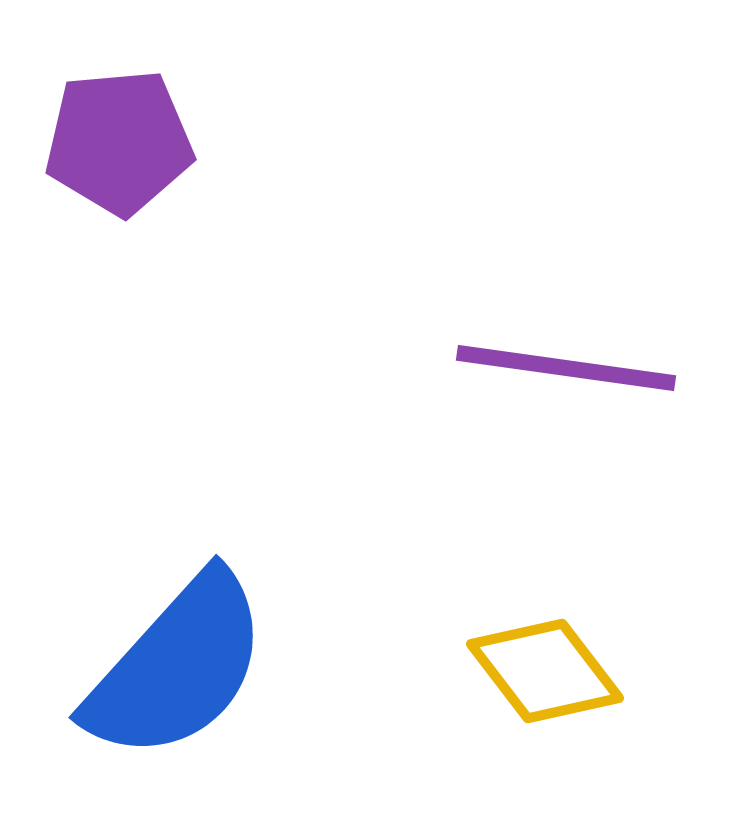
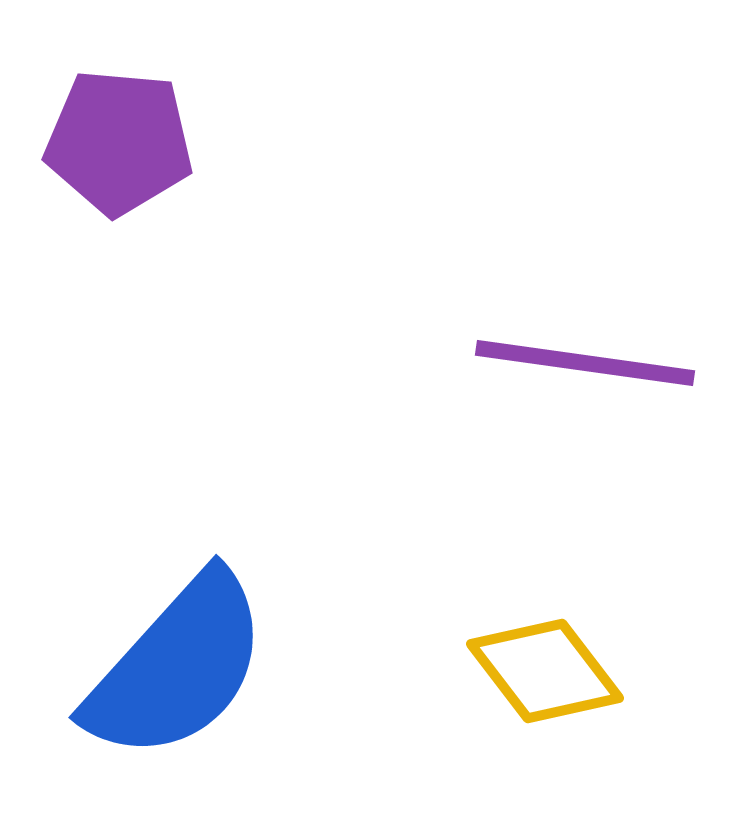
purple pentagon: rotated 10 degrees clockwise
purple line: moved 19 px right, 5 px up
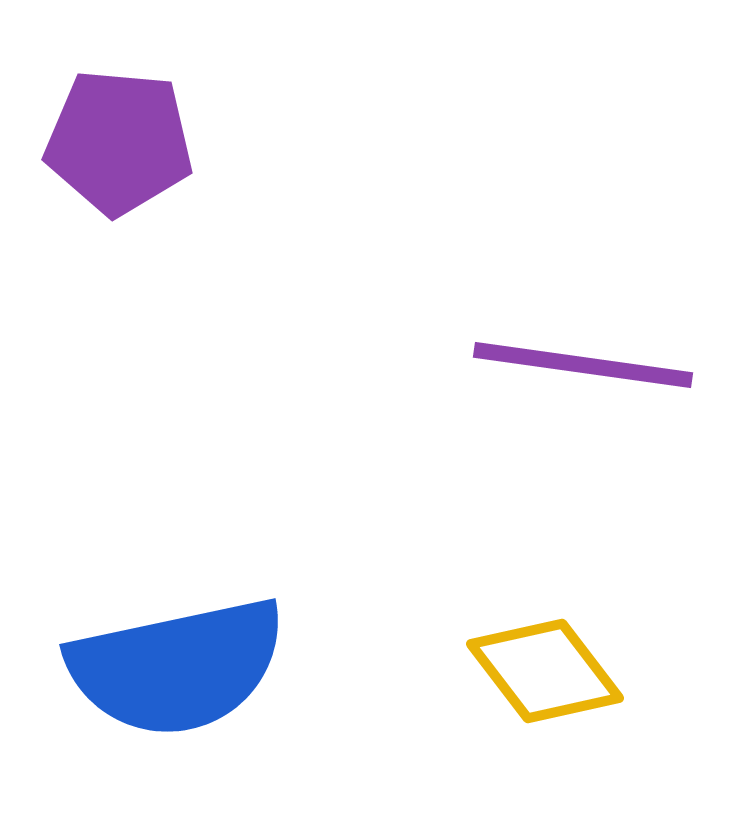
purple line: moved 2 px left, 2 px down
blue semicircle: rotated 36 degrees clockwise
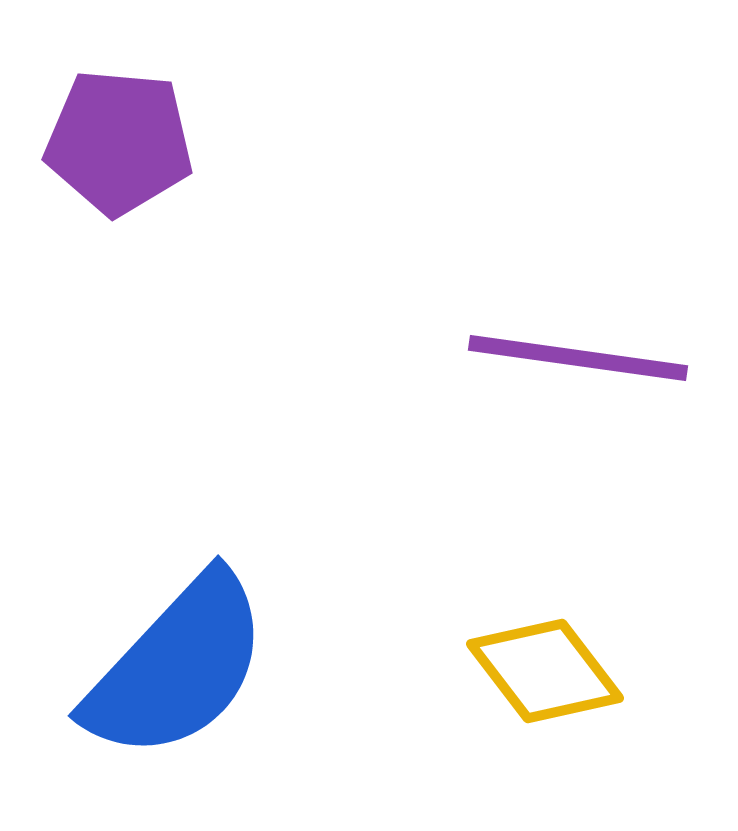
purple line: moved 5 px left, 7 px up
blue semicircle: rotated 35 degrees counterclockwise
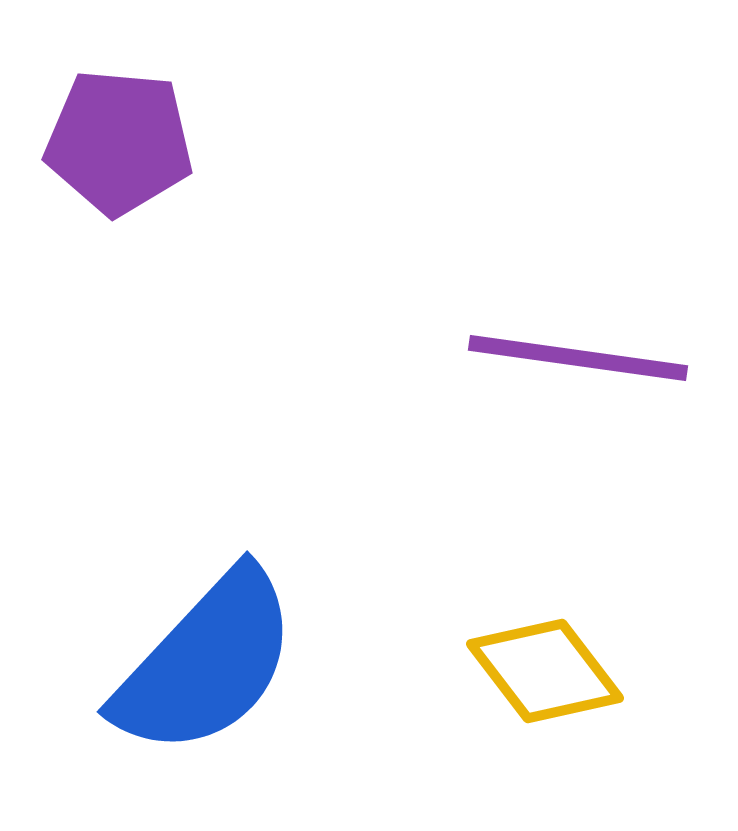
blue semicircle: moved 29 px right, 4 px up
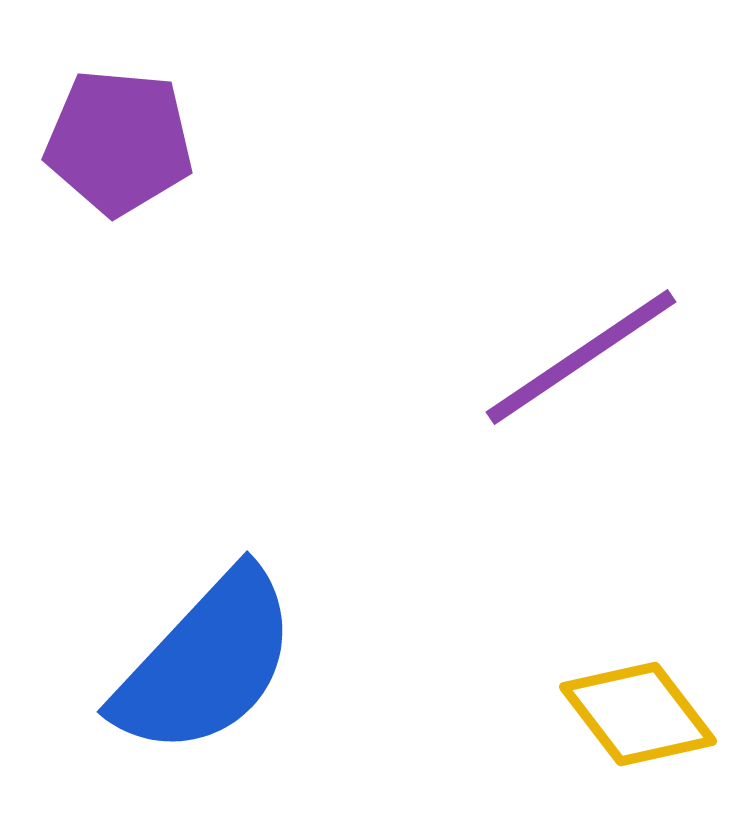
purple line: moved 3 px right, 1 px up; rotated 42 degrees counterclockwise
yellow diamond: moved 93 px right, 43 px down
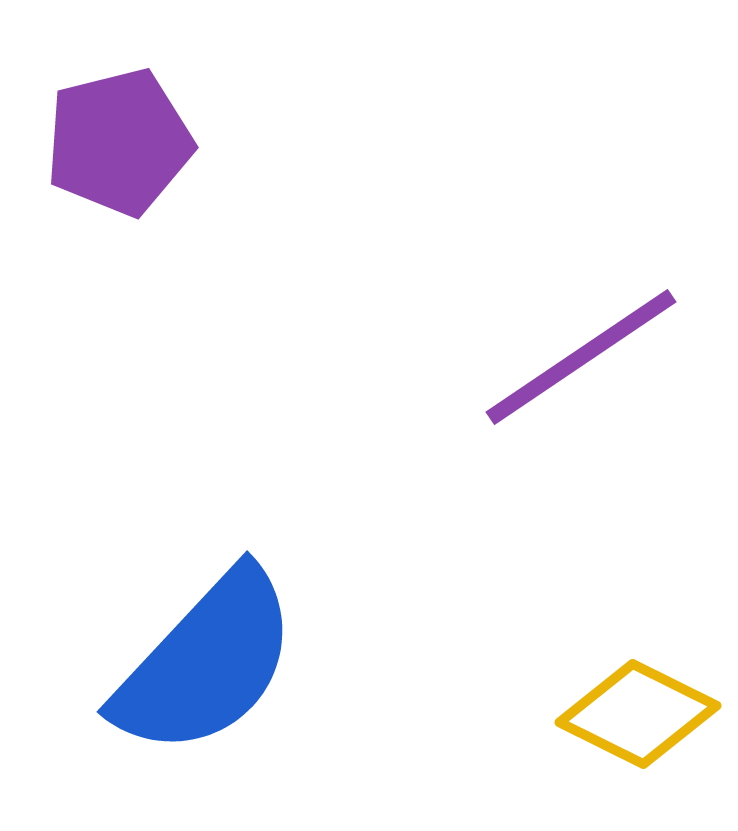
purple pentagon: rotated 19 degrees counterclockwise
yellow diamond: rotated 26 degrees counterclockwise
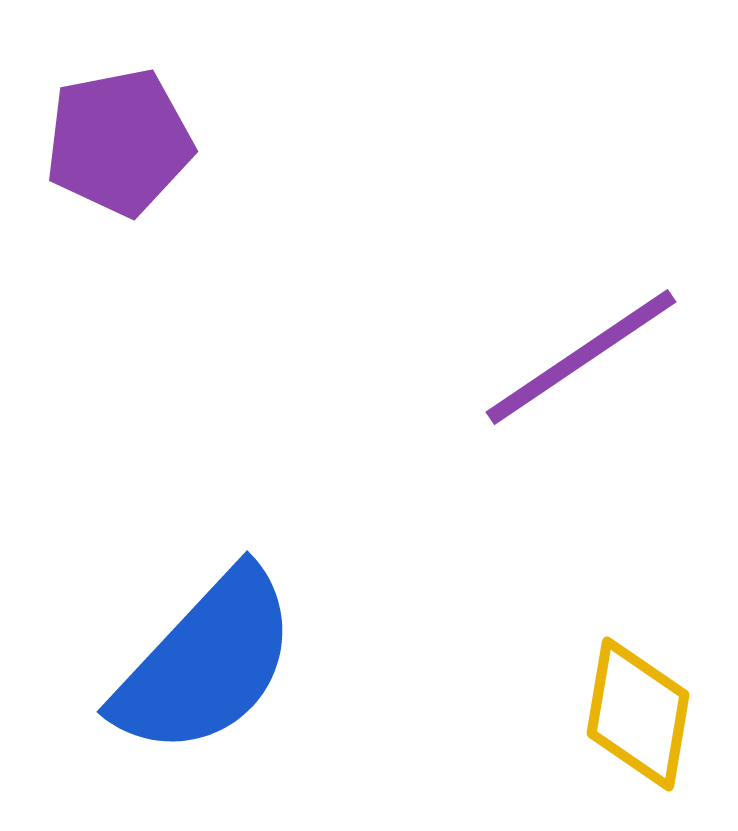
purple pentagon: rotated 3 degrees clockwise
yellow diamond: rotated 73 degrees clockwise
